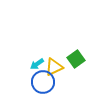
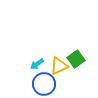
yellow triangle: moved 5 px right, 1 px up
blue circle: moved 1 px right, 2 px down
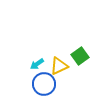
green square: moved 4 px right, 3 px up
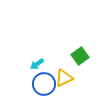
yellow triangle: moved 5 px right, 12 px down
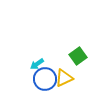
green square: moved 2 px left
blue circle: moved 1 px right, 5 px up
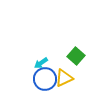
green square: moved 2 px left; rotated 12 degrees counterclockwise
cyan arrow: moved 4 px right, 1 px up
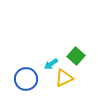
cyan arrow: moved 10 px right, 1 px down
blue circle: moved 19 px left
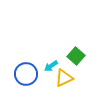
cyan arrow: moved 2 px down
blue circle: moved 5 px up
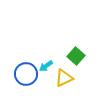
cyan arrow: moved 5 px left
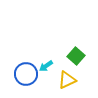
yellow triangle: moved 3 px right, 2 px down
